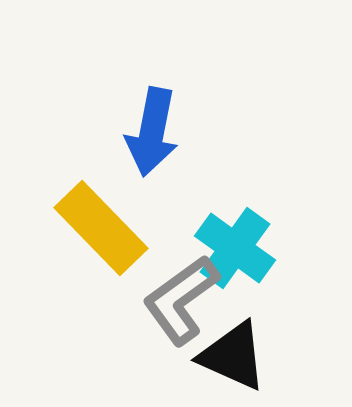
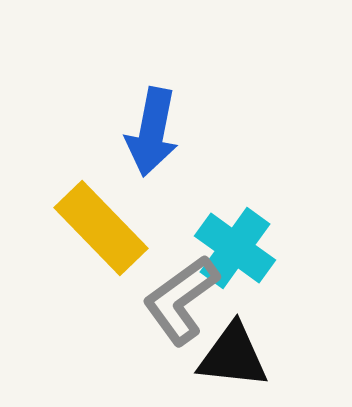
black triangle: rotated 18 degrees counterclockwise
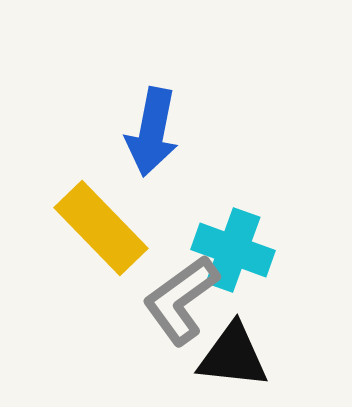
cyan cross: moved 2 px left, 2 px down; rotated 16 degrees counterclockwise
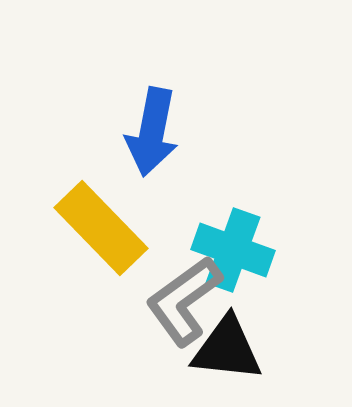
gray L-shape: moved 3 px right, 1 px down
black triangle: moved 6 px left, 7 px up
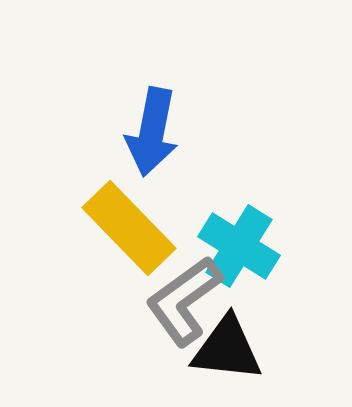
yellow rectangle: moved 28 px right
cyan cross: moved 6 px right, 4 px up; rotated 12 degrees clockwise
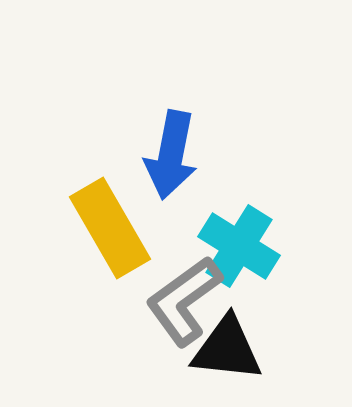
blue arrow: moved 19 px right, 23 px down
yellow rectangle: moved 19 px left; rotated 14 degrees clockwise
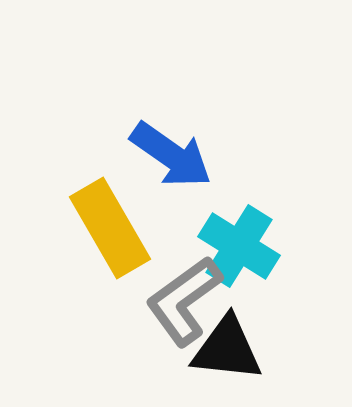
blue arrow: rotated 66 degrees counterclockwise
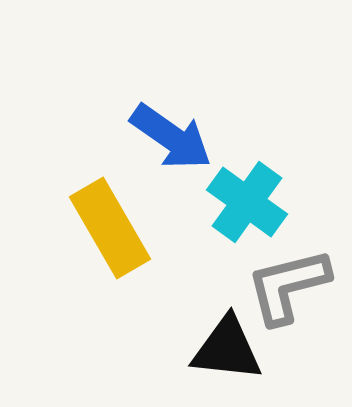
blue arrow: moved 18 px up
cyan cross: moved 8 px right, 44 px up; rotated 4 degrees clockwise
gray L-shape: moved 104 px right, 15 px up; rotated 22 degrees clockwise
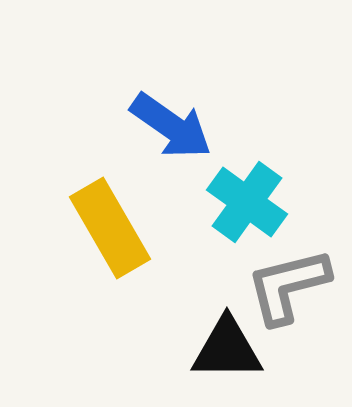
blue arrow: moved 11 px up
black triangle: rotated 6 degrees counterclockwise
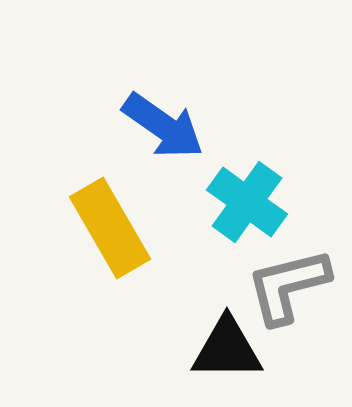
blue arrow: moved 8 px left
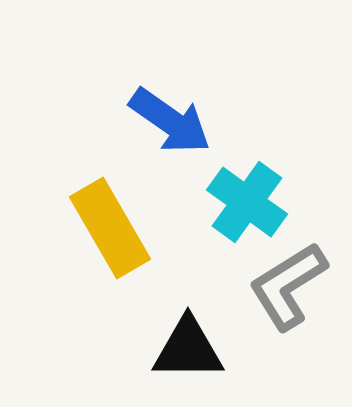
blue arrow: moved 7 px right, 5 px up
gray L-shape: rotated 18 degrees counterclockwise
black triangle: moved 39 px left
